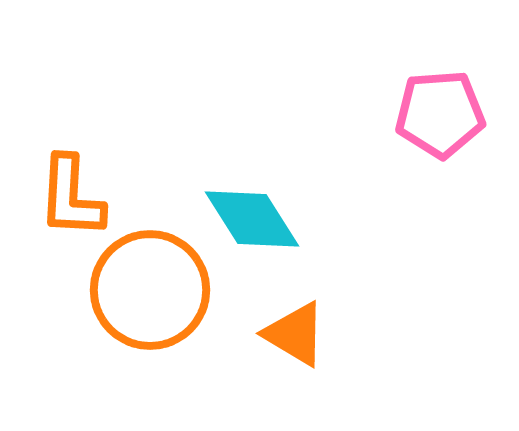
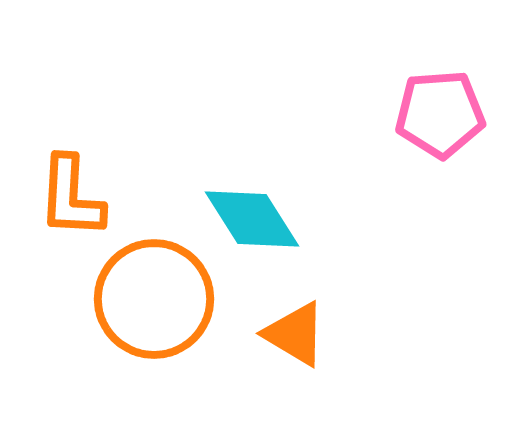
orange circle: moved 4 px right, 9 px down
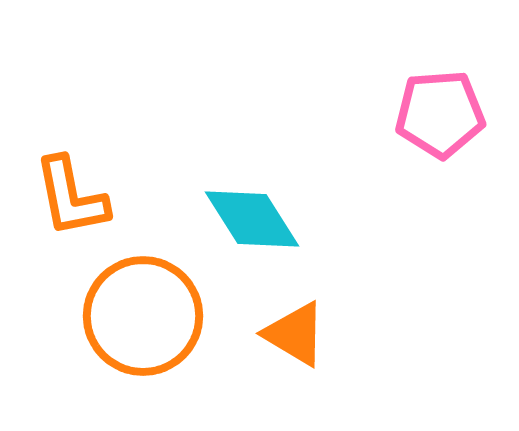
orange L-shape: rotated 14 degrees counterclockwise
orange circle: moved 11 px left, 17 px down
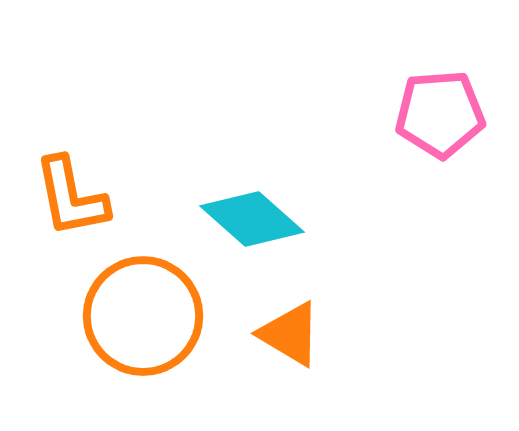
cyan diamond: rotated 16 degrees counterclockwise
orange triangle: moved 5 px left
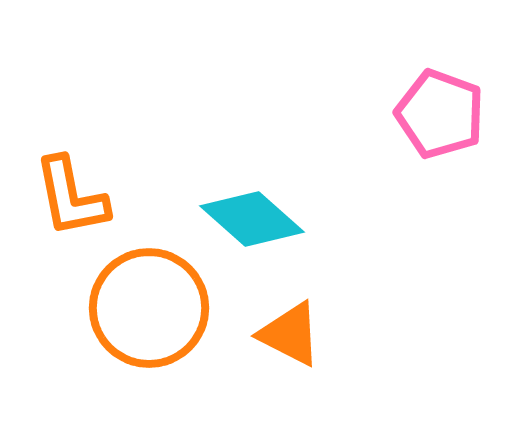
pink pentagon: rotated 24 degrees clockwise
orange circle: moved 6 px right, 8 px up
orange triangle: rotated 4 degrees counterclockwise
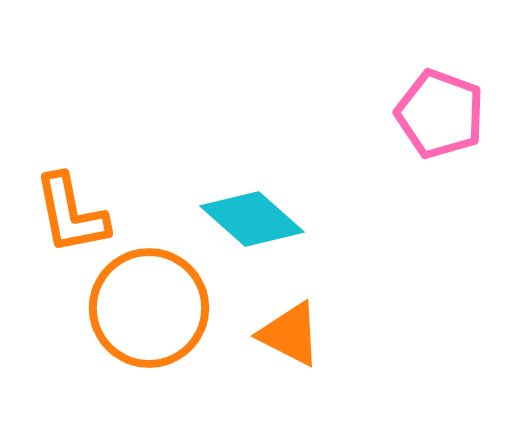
orange L-shape: moved 17 px down
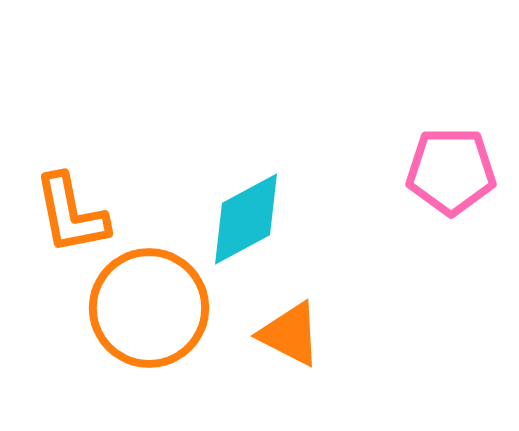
pink pentagon: moved 11 px right, 57 px down; rotated 20 degrees counterclockwise
cyan diamond: moved 6 px left; rotated 70 degrees counterclockwise
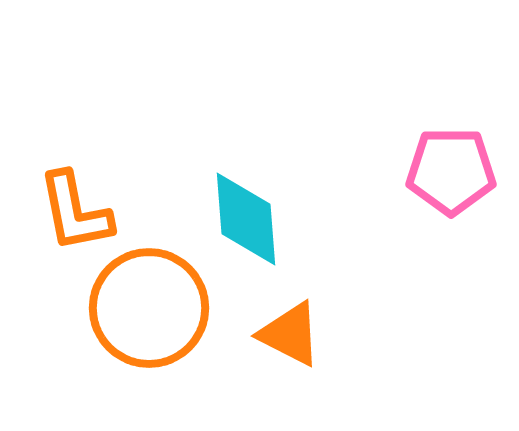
orange L-shape: moved 4 px right, 2 px up
cyan diamond: rotated 66 degrees counterclockwise
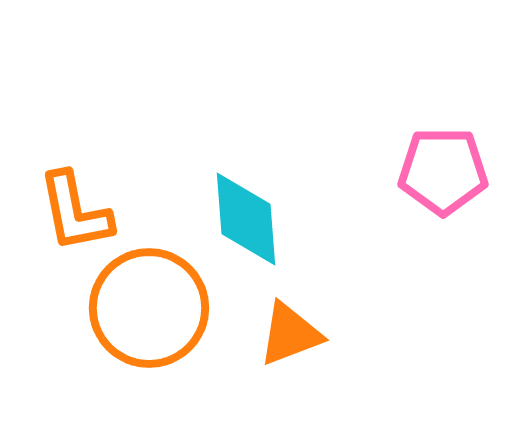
pink pentagon: moved 8 px left
orange triangle: rotated 48 degrees counterclockwise
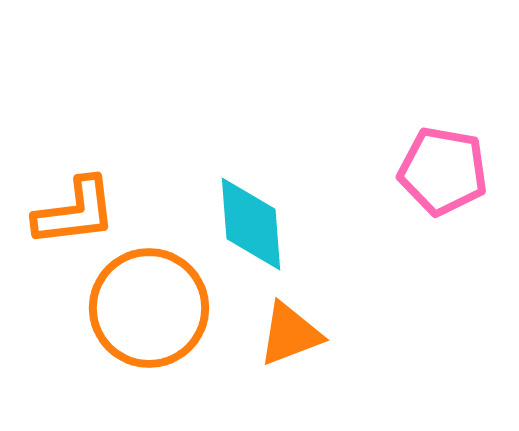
pink pentagon: rotated 10 degrees clockwise
orange L-shape: rotated 86 degrees counterclockwise
cyan diamond: moved 5 px right, 5 px down
